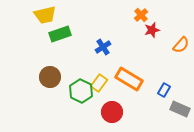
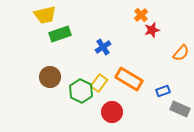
orange semicircle: moved 8 px down
blue rectangle: moved 1 px left, 1 px down; rotated 40 degrees clockwise
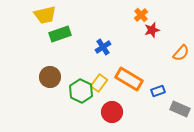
blue rectangle: moved 5 px left
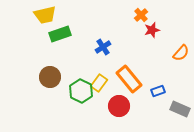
orange rectangle: rotated 20 degrees clockwise
red circle: moved 7 px right, 6 px up
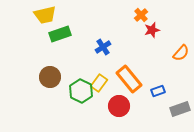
gray rectangle: rotated 42 degrees counterclockwise
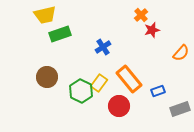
brown circle: moved 3 px left
